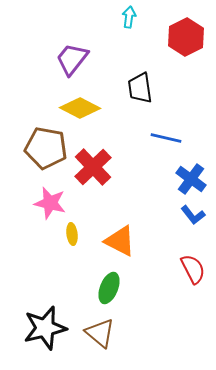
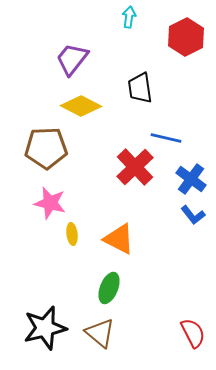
yellow diamond: moved 1 px right, 2 px up
brown pentagon: rotated 12 degrees counterclockwise
red cross: moved 42 px right
orange triangle: moved 1 px left, 2 px up
red semicircle: moved 64 px down
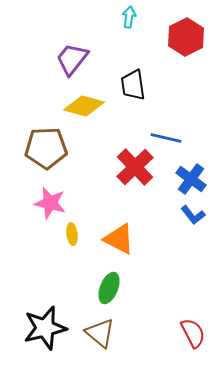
black trapezoid: moved 7 px left, 3 px up
yellow diamond: moved 3 px right; rotated 12 degrees counterclockwise
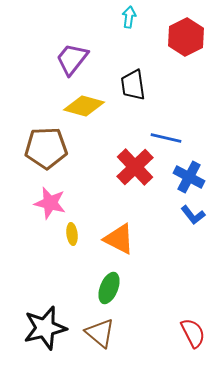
blue cross: moved 2 px left, 2 px up; rotated 8 degrees counterclockwise
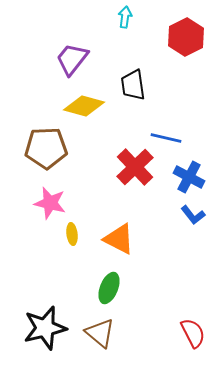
cyan arrow: moved 4 px left
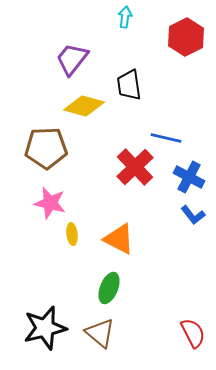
black trapezoid: moved 4 px left
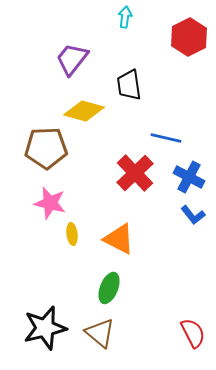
red hexagon: moved 3 px right
yellow diamond: moved 5 px down
red cross: moved 6 px down
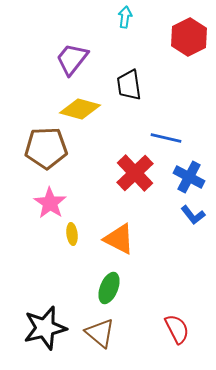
yellow diamond: moved 4 px left, 2 px up
pink star: rotated 20 degrees clockwise
red semicircle: moved 16 px left, 4 px up
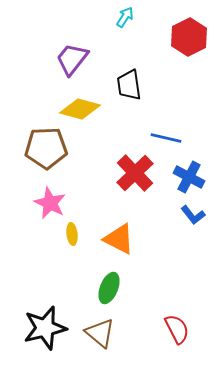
cyan arrow: rotated 25 degrees clockwise
pink star: rotated 8 degrees counterclockwise
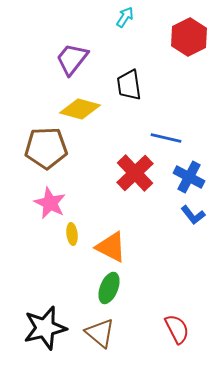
orange triangle: moved 8 px left, 8 px down
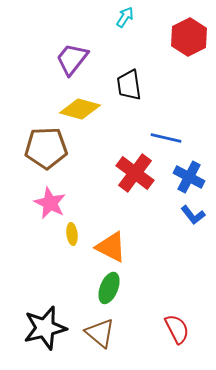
red cross: rotated 9 degrees counterclockwise
